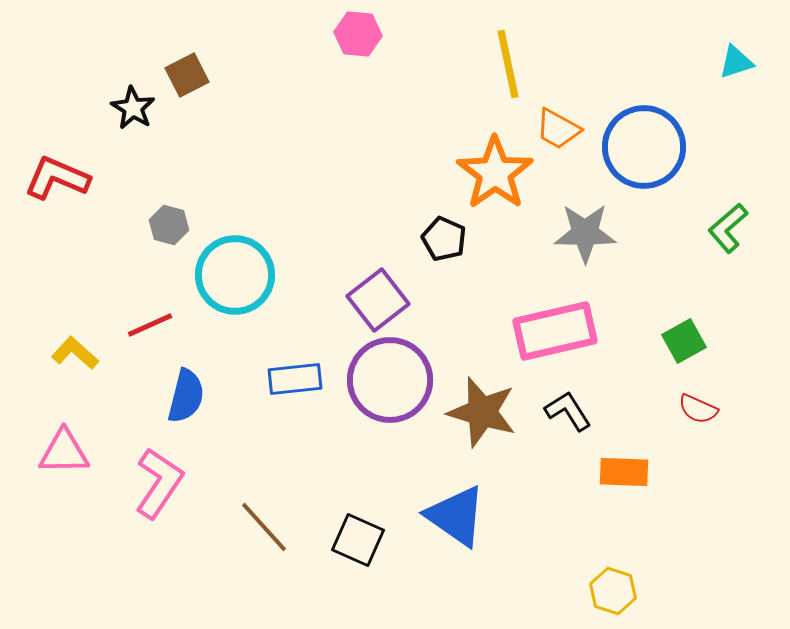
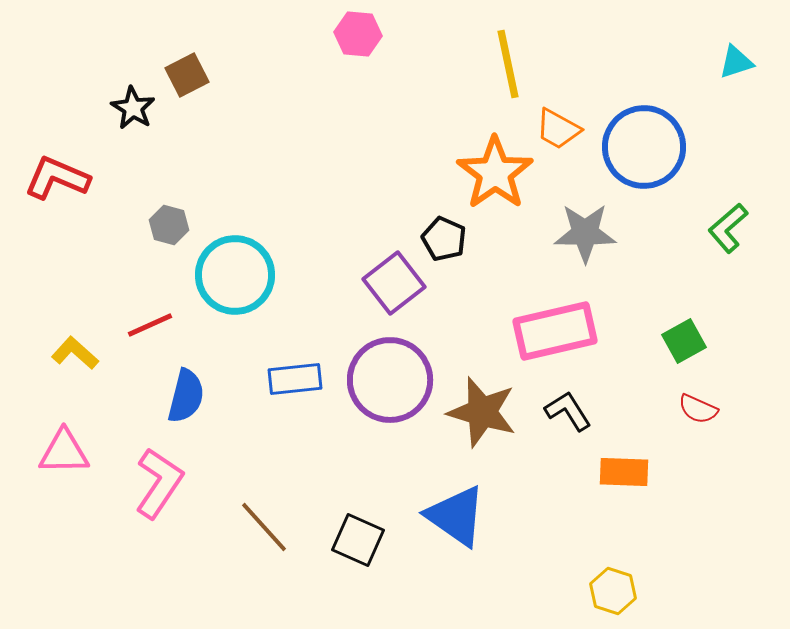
purple square: moved 16 px right, 17 px up
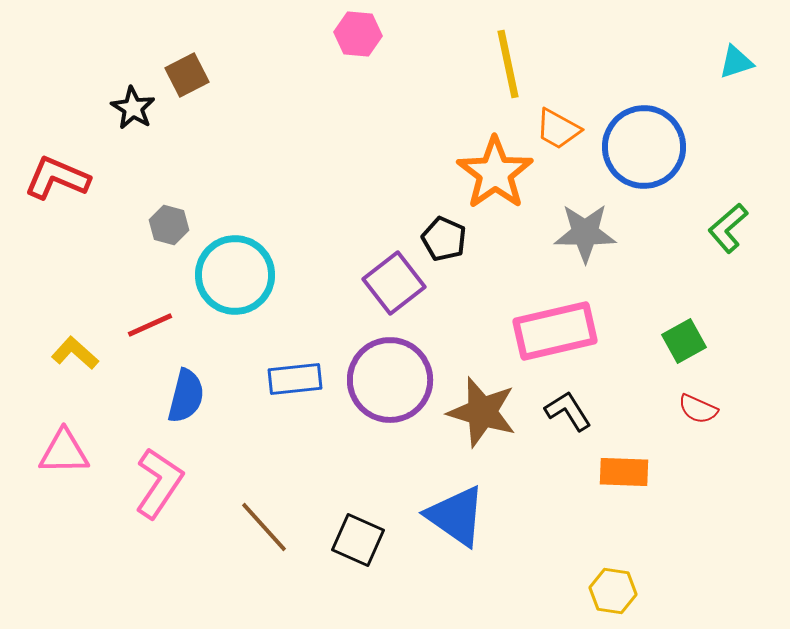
yellow hexagon: rotated 9 degrees counterclockwise
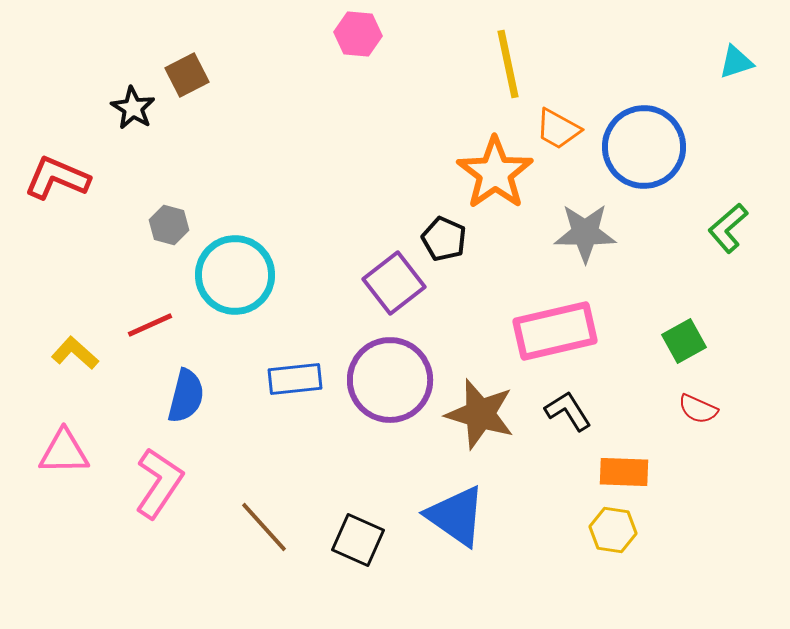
brown star: moved 2 px left, 2 px down
yellow hexagon: moved 61 px up
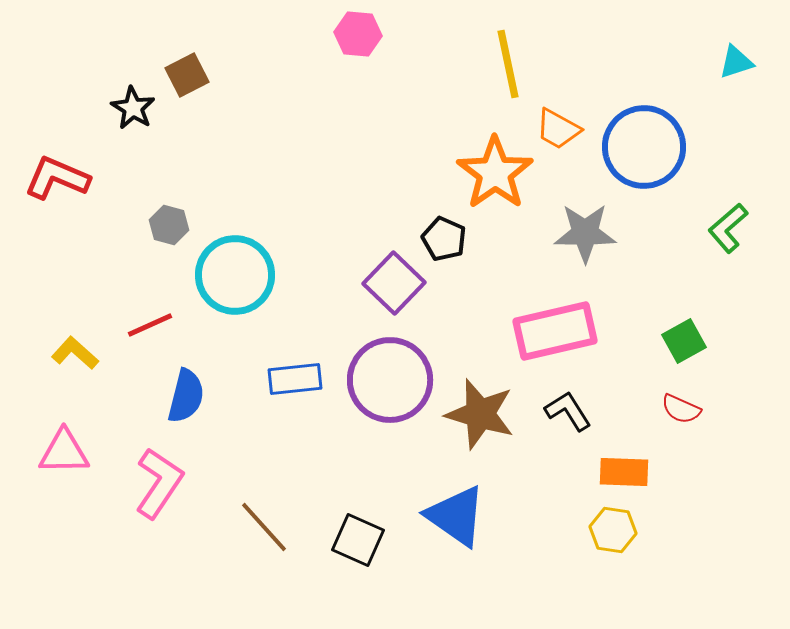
purple square: rotated 8 degrees counterclockwise
red semicircle: moved 17 px left
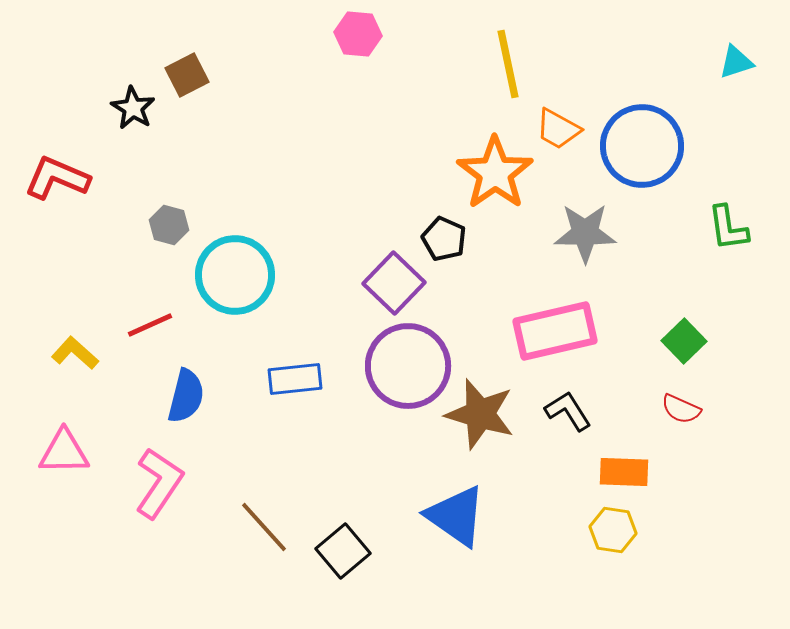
blue circle: moved 2 px left, 1 px up
green L-shape: rotated 57 degrees counterclockwise
green square: rotated 15 degrees counterclockwise
purple circle: moved 18 px right, 14 px up
black square: moved 15 px left, 11 px down; rotated 26 degrees clockwise
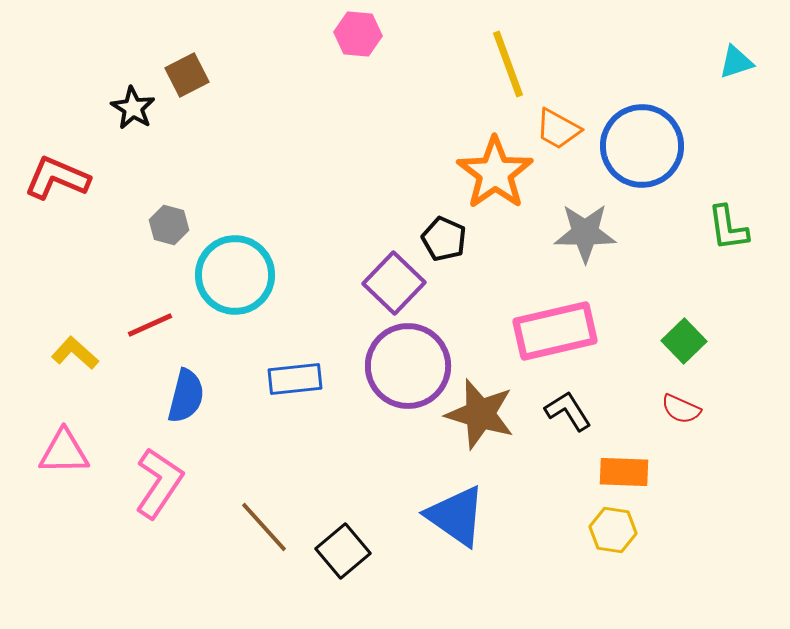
yellow line: rotated 8 degrees counterclockwise
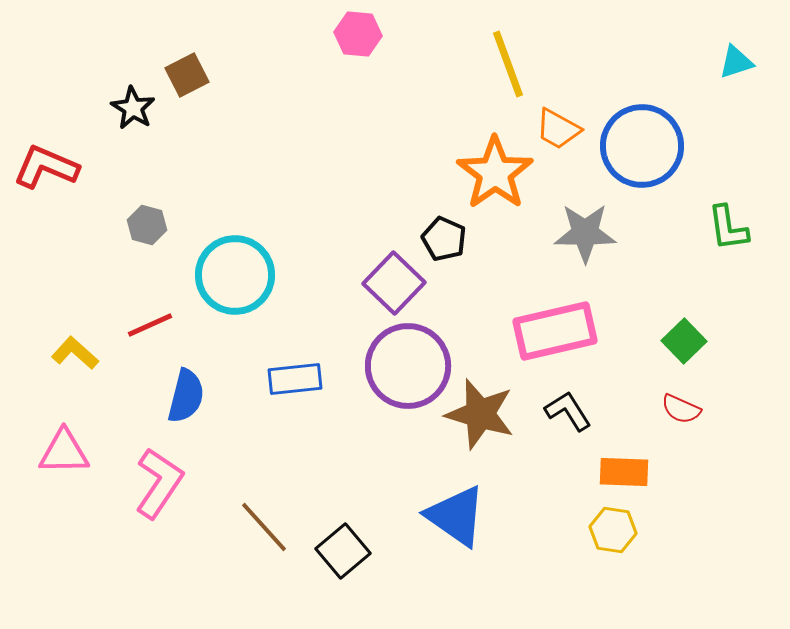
red L-shape: moved 11 px left, 11 px up
gray hexagon: moved 22 px left
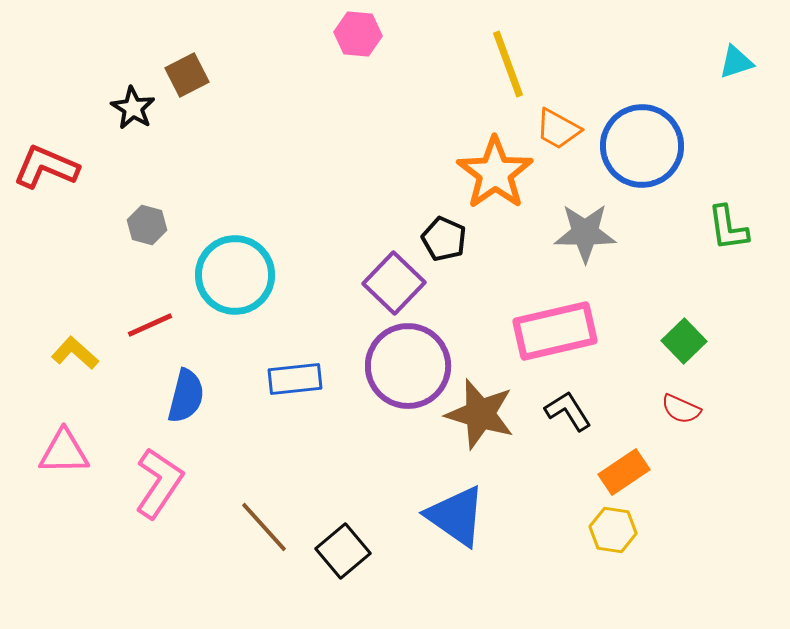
orange rectangle: rotated 36 degrees counterclockwise
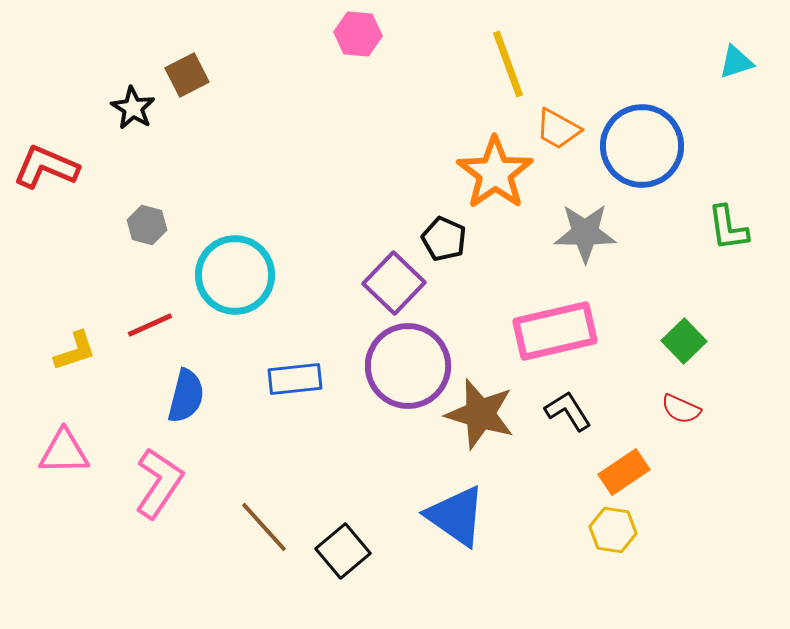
yellow L-shape: moved 2 px up; rotated 120 degrees clockwise
